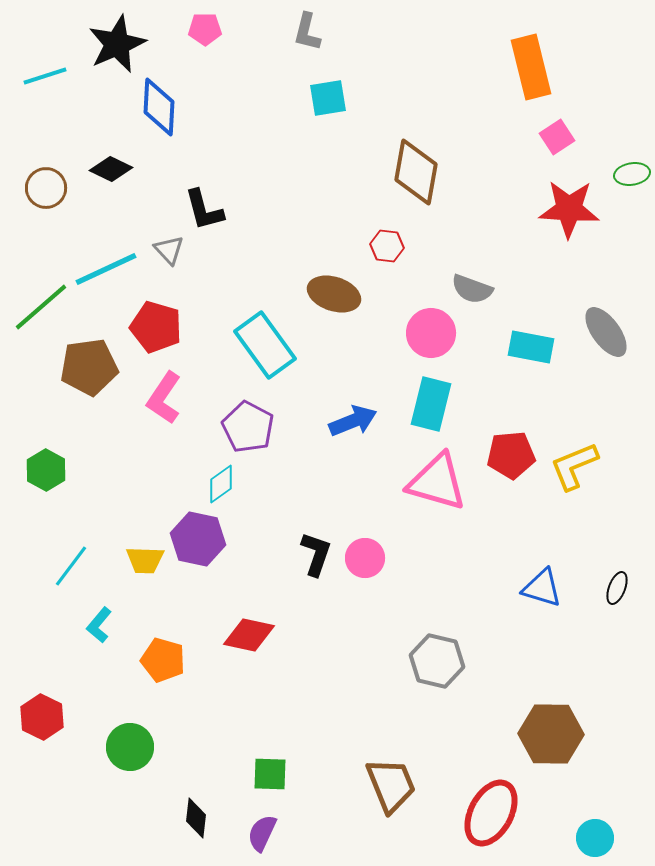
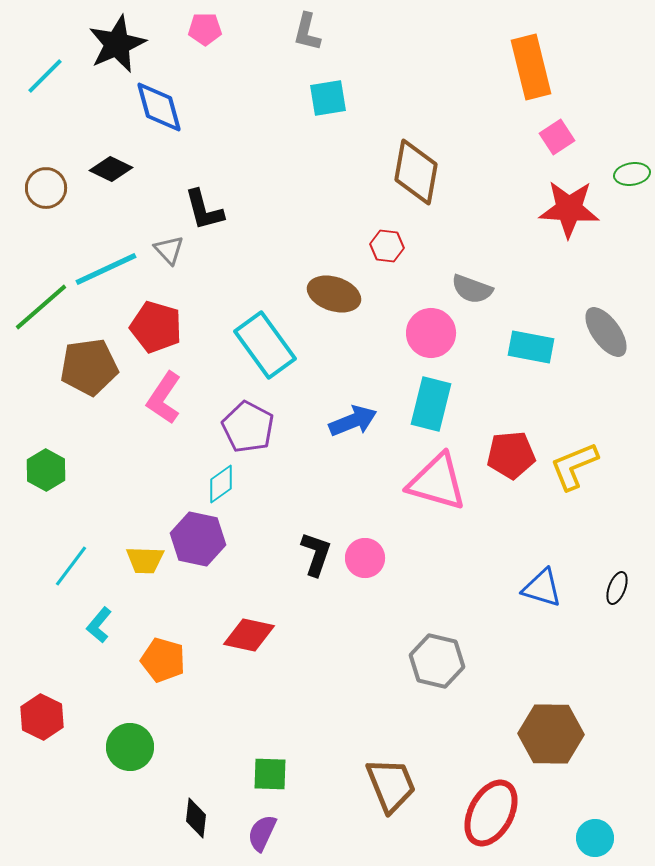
cyan line at (45, 76): rotated 27 degrees counterclockwise
blue diamond at (159, 107): rotated 18 degrees counterclockwise
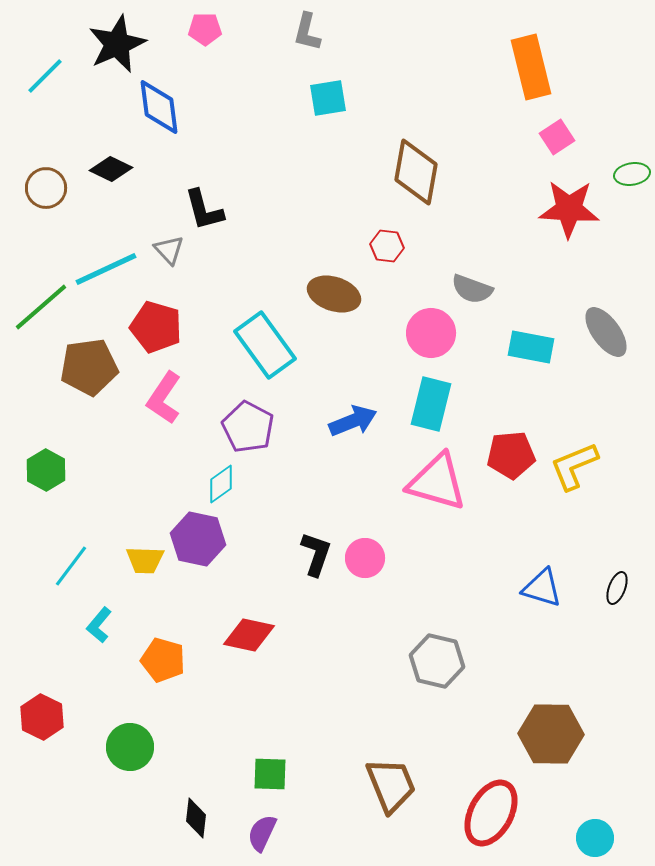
blue diamond at (159, 107): rotated 8 degrees clockwise
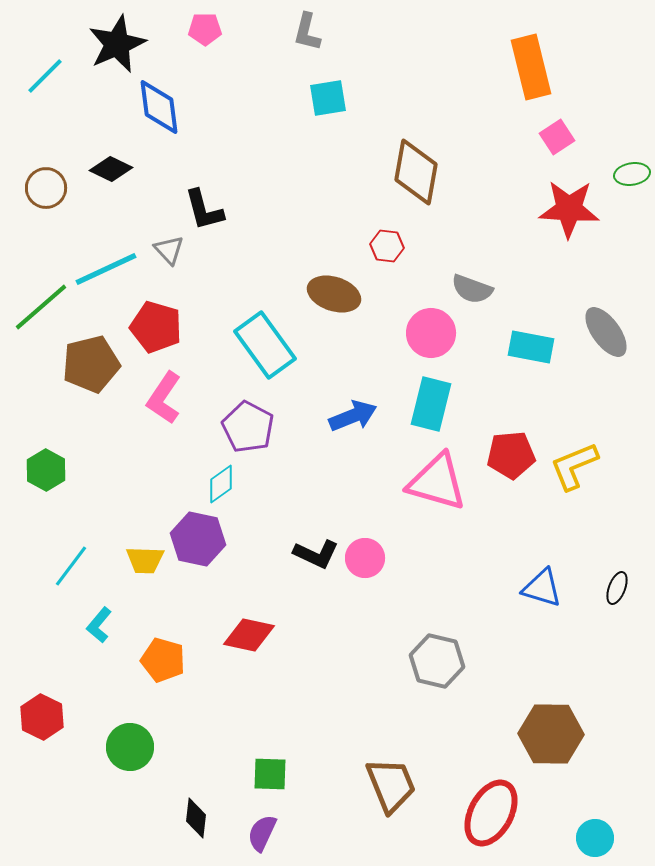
brown pentagon at (89, 367): moved 2 px right, 3 px up; rotated 6 degrees counterclockwise
blue arrow at (353, 421): moved 5 px up
black L-shape at (316, 554): rotated 96 degrees clockwise
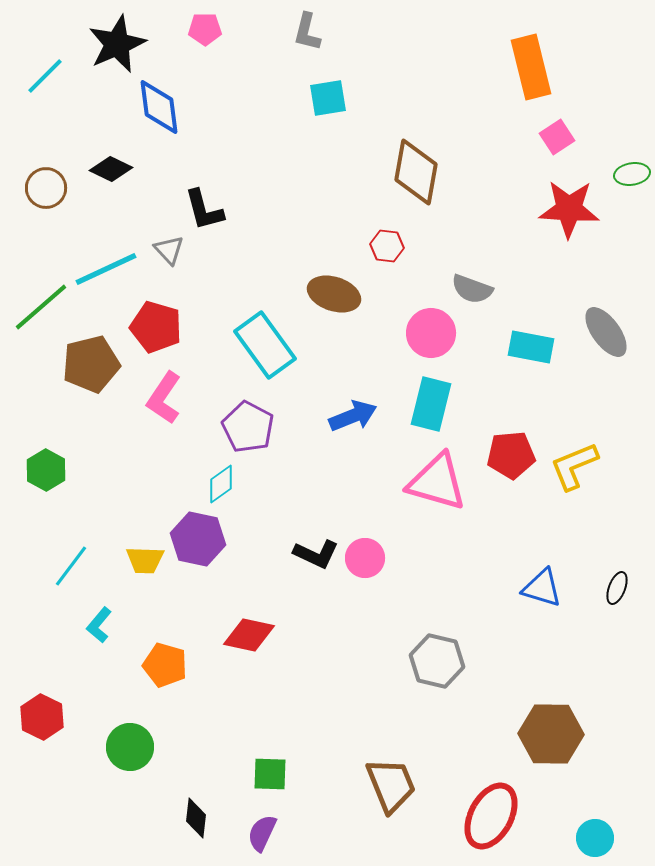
orange pentagon at (163, 660): moved 2 px right, 5 px down
red ellipse at (491, 813): moved 3 px down
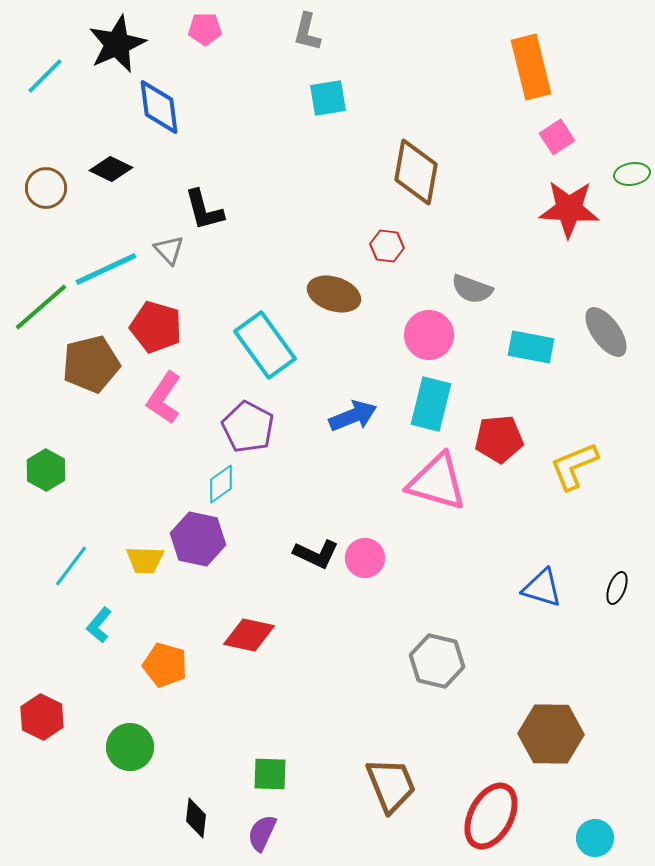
pink circle at (431, 333): moved 2 px left, 2 px down
red pentagon at (511, 455): moved 12 px left, 16 px up
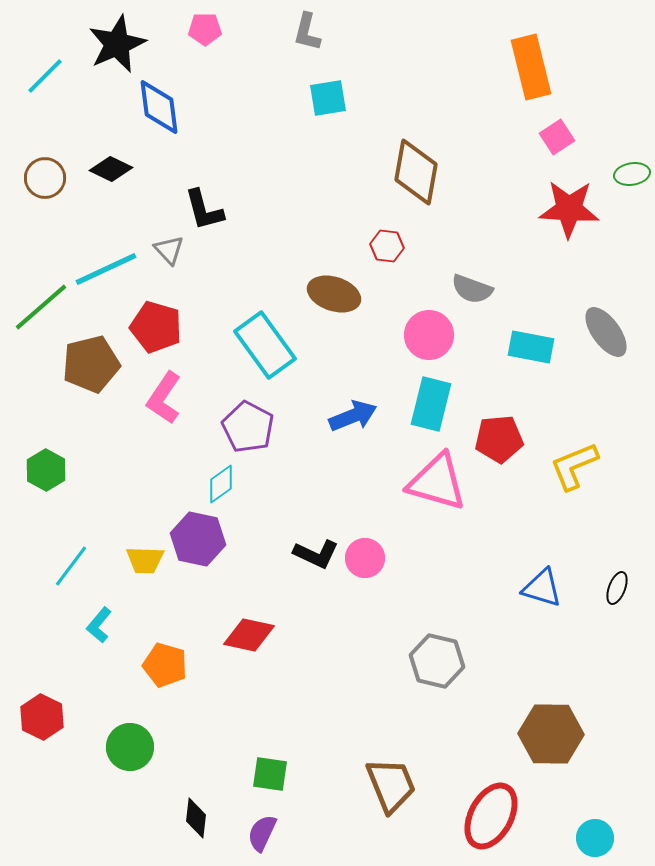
brown circle at (46, 188): moved 1 px left, 10 px up
green square at (270, 774): rotated 6 degrees clockwise
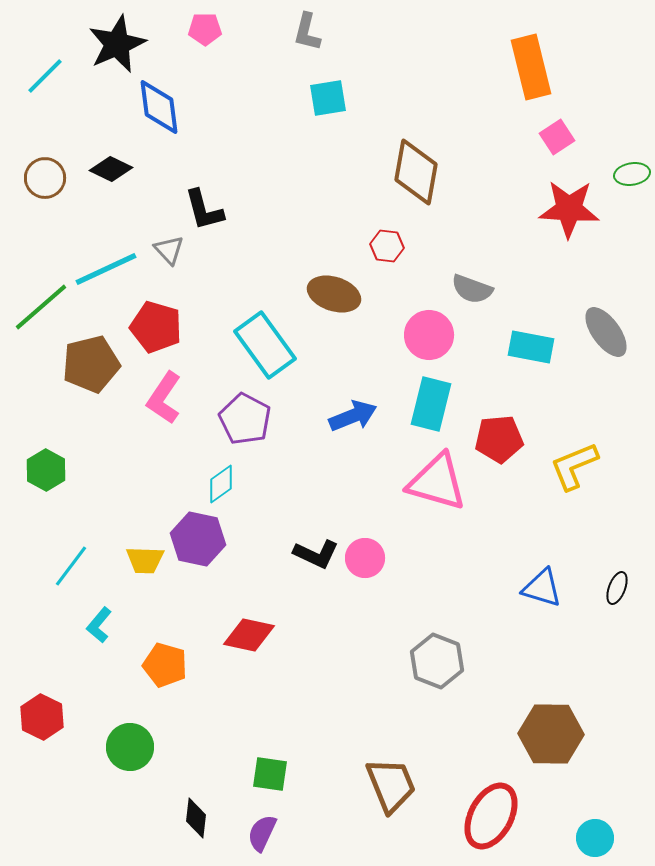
purple pentagon at (248, 427): moved 3 px left, 8 px up
gray hexagon at (437, 661): rotated 8 degrees clockwise
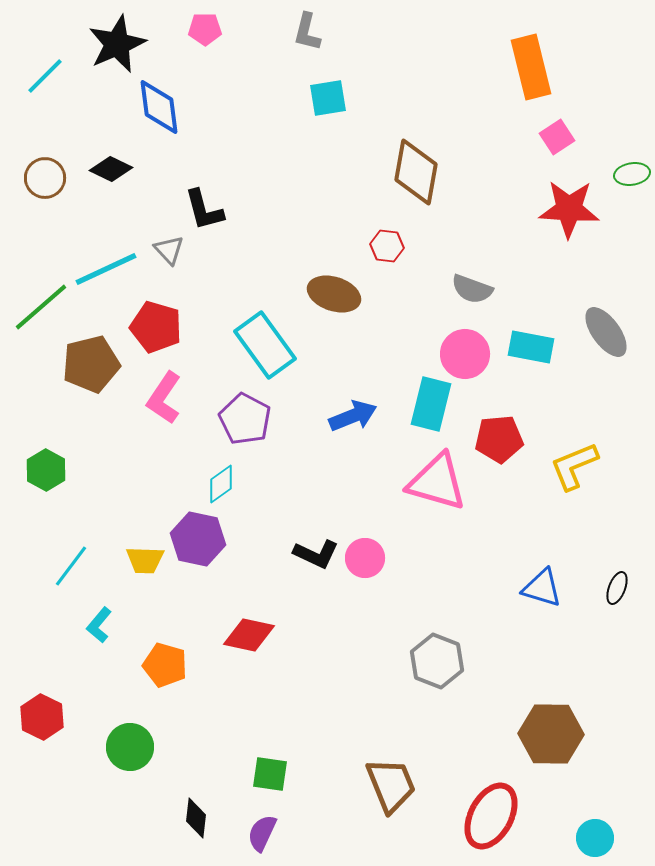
pink circle at (429, 335): moved 36 px right, 19 px down
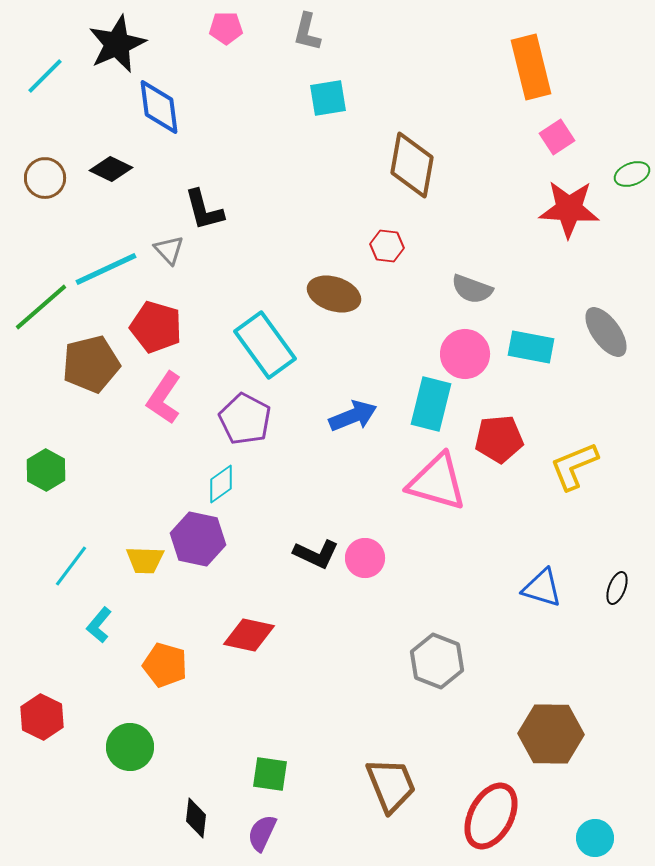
pink pentagon at (205, 29): moved 21 px right, 1 px up
brown diamond at (416, 172): moved 4 px left, 7 px up
green ellipse at (632, 174): rotated 12 degrees counterclockwise
